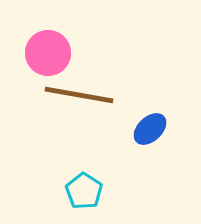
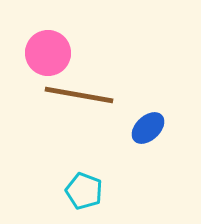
blue ellipse: moved 2 px left, 1 px up
cyan pentagon: rotated 12 degrees counterclockwise
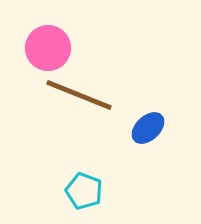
pink circle: moved 5 px up
brown line: rotated 12 degrees clockwise
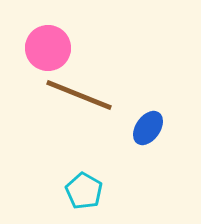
blue ellipse: rotated 12 degrees counterclockwise
cyan pentagon: rotated 9 degrees clockwise
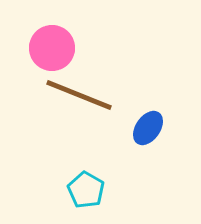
pink circle: moved 4 px right
cyan pentagon: moved 2 px right, 1 px up
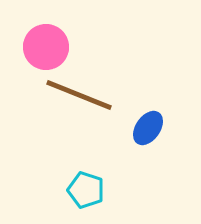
pink circle: moved 6 px left, 1 px up
cyan pentagon: rotated 12 degrees counterclockwise
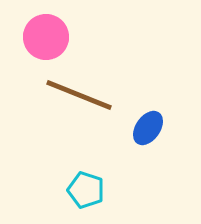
pink circle: moved 10 px up
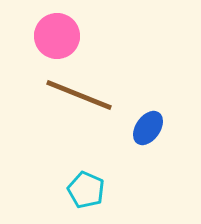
pink circle: moved 11 px right, 1 px up
cyan pentagon: rotated 6 degrees clockwise
